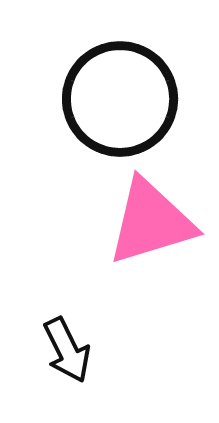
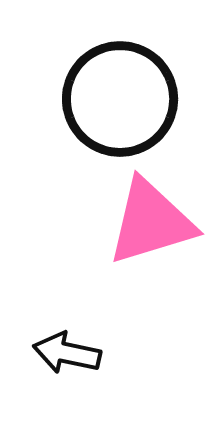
black arrow: moved 3 px down; rotated 128 degrees clockwise
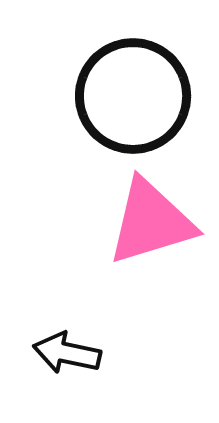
black circle: moved 13 px right, 3 px up
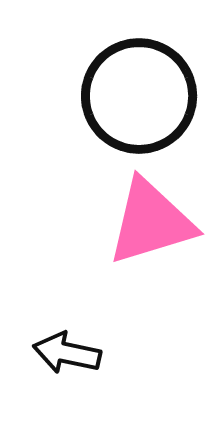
black circle: moved 6 px right
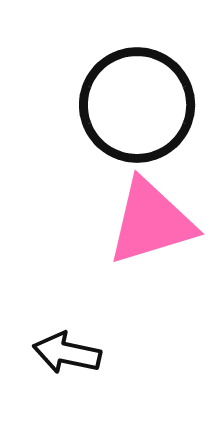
black circle: moved 2 px left, 9 px down
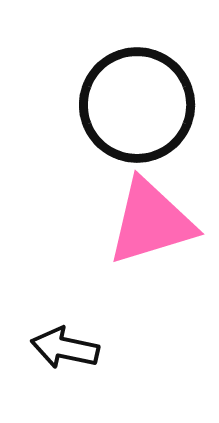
black arrow: moved 2 px left, 5 px up
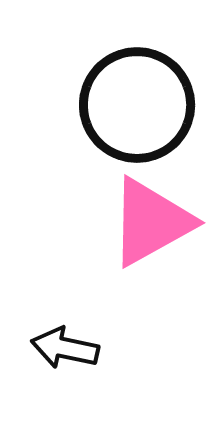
pink triangle: rotated 12 degrees counterclockwise
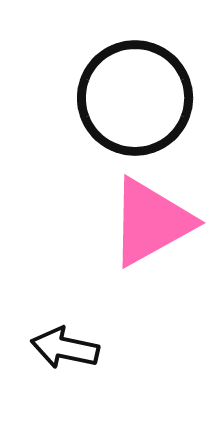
black circle: moved 2 px left, 7 px up
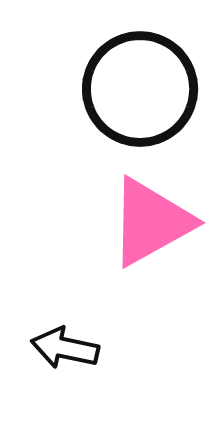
black circle: moved 5 px right, 9 px up
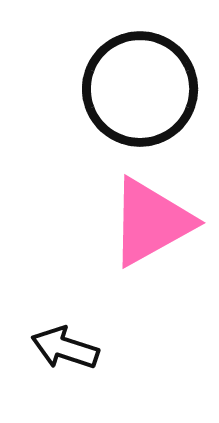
black arrow: rotated 6 degrees clockwise
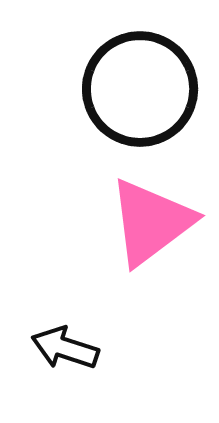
pink triangle: rotated 8 degrees counterclockwise
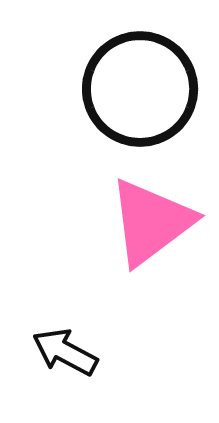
black arrow: moved 4 px down; rotated 10 degrees clockwise
